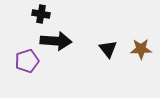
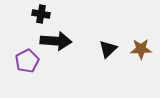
black triangle: rotated 24 degrees clockwise
purple pentagon: rotated 10 degrees counterclockwise
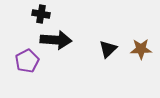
black arrow: moved 1 px up
